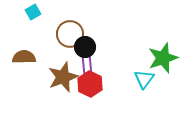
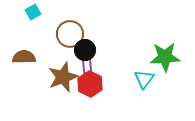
black circle: moved 3 px down
green star: moved 2 px right, 1 px up; rotated 16 degrees clockwise
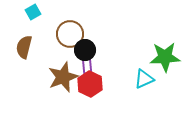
brown semicircle: moved 10 px up; rotated 75 degrees counterclockwise
cyan triangle: rotated 30 degrees clockwise
